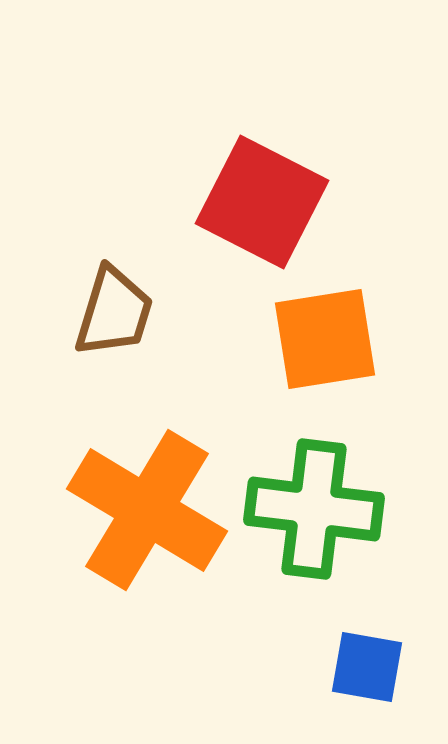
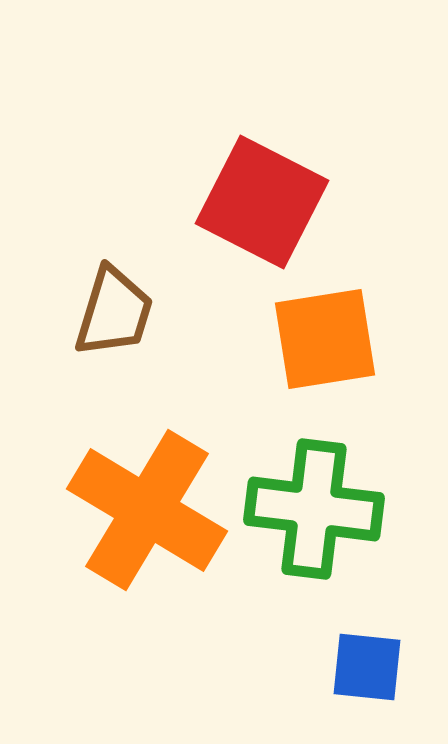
blue square: rotated 4 degrees counterclockwise
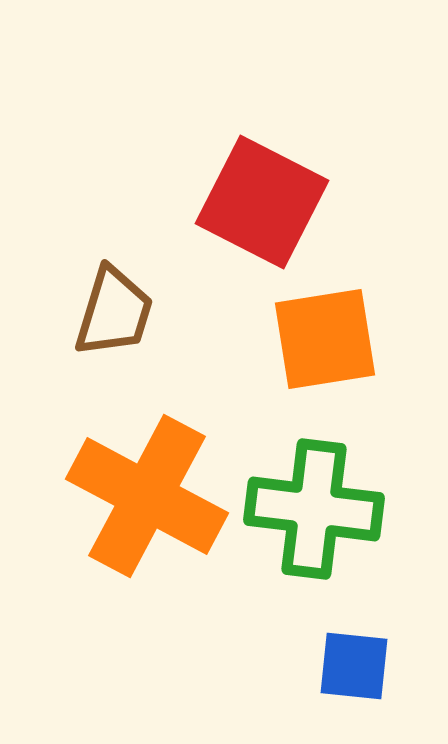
orange cross: moved 14 px up; rotated 3 degrees counterclockwise
blue square: moved 13 px left, 1 px up
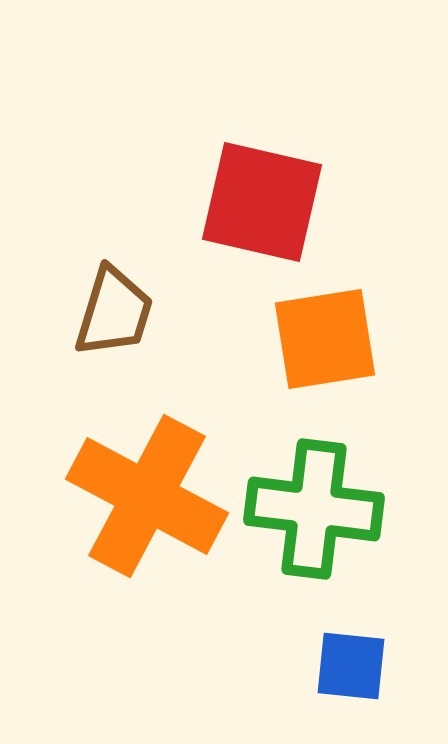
red square: rotated 14 degrees counterclockwise
blue square: moved 3 px left
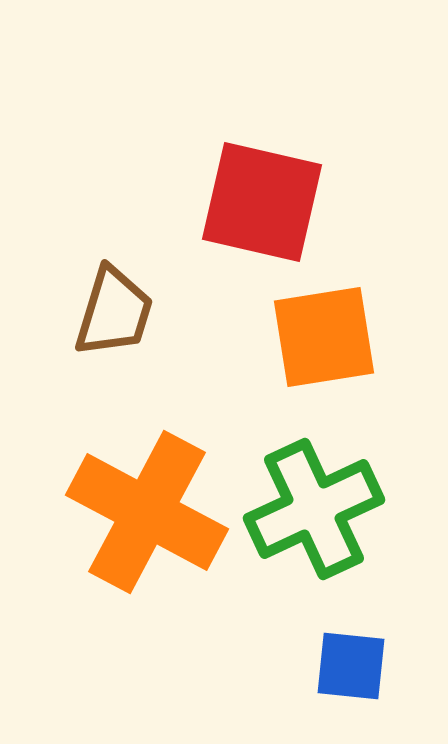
orange square: moved 1 px left, 2 px up
orange cross: moved 16 px down
green cross: rotated 32 degrees counterclockwise
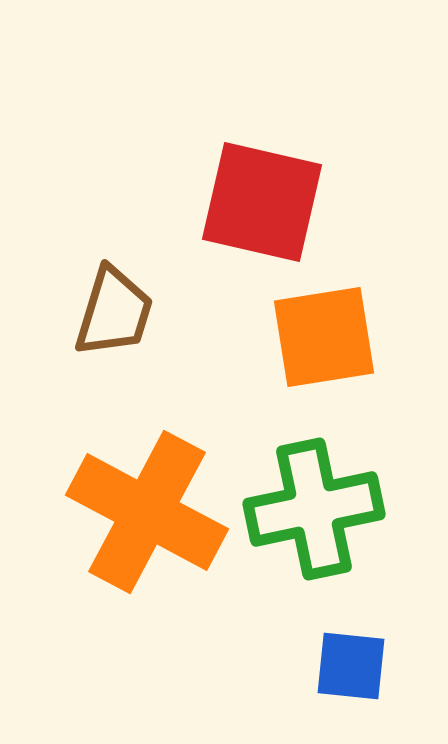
green cross: rotated 13 degrees clockwise
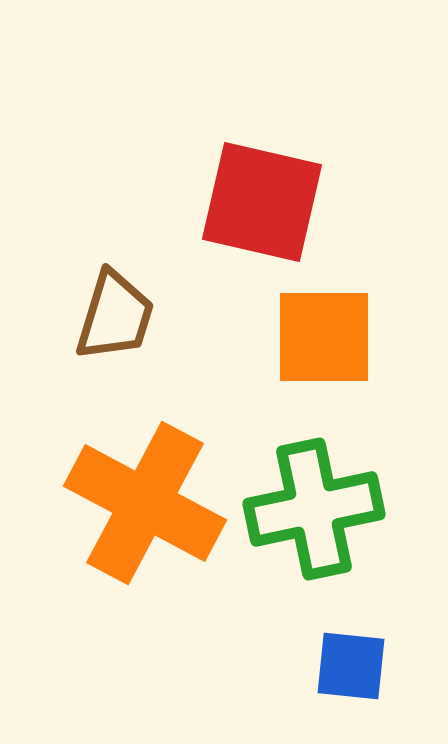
brown trapezoid: moved 1 px right, 4 px down
orange square: rotated 9 degrees clockwise
orange cross: moved 2 px left, 9 px up
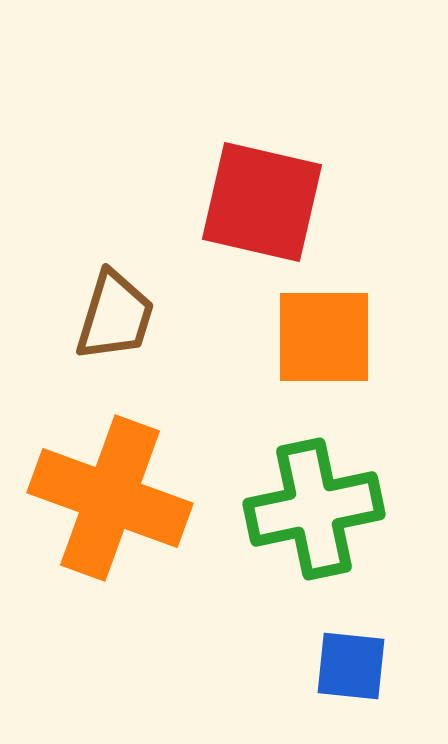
orange cross: moved 35 px left, 5 px up; rotated 8 degrees counterclockwise
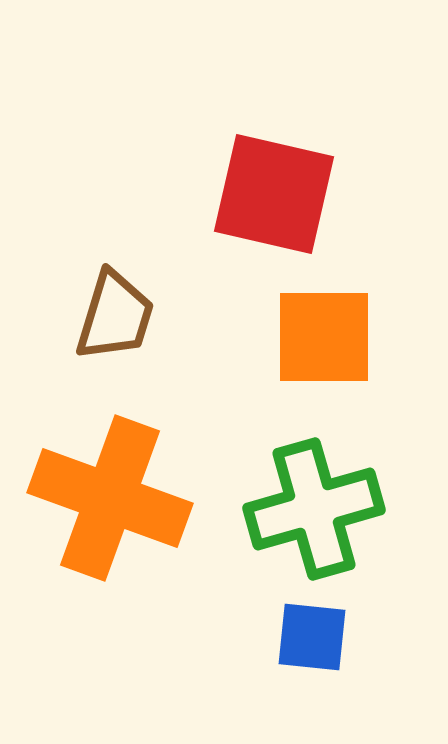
red square: moved 12 px right, 8 px up
green cross: rotated 4 degrees counterclockwise
blue square: moved 39 px left, 29 px up
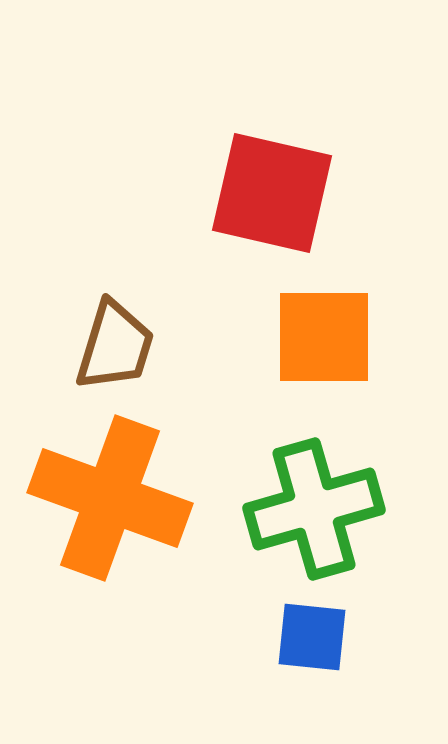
red square: moved 2 px left, 1 px up
brown trapezoid: moved 30 px down
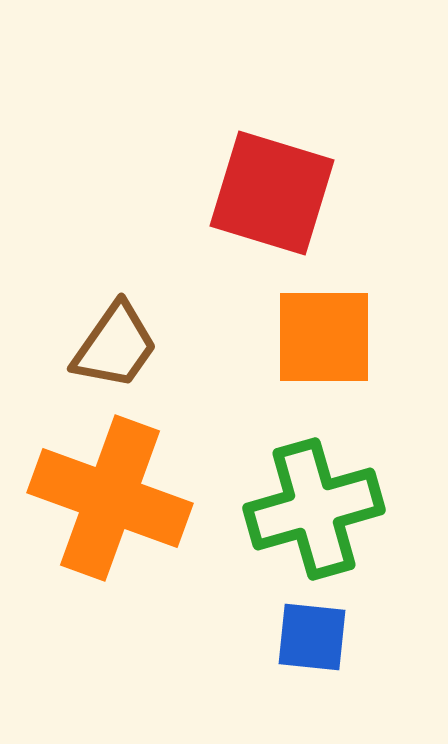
red square: rotated 4 degrees clockwise
brown trapezoid: rotated 18 degrees clockwise
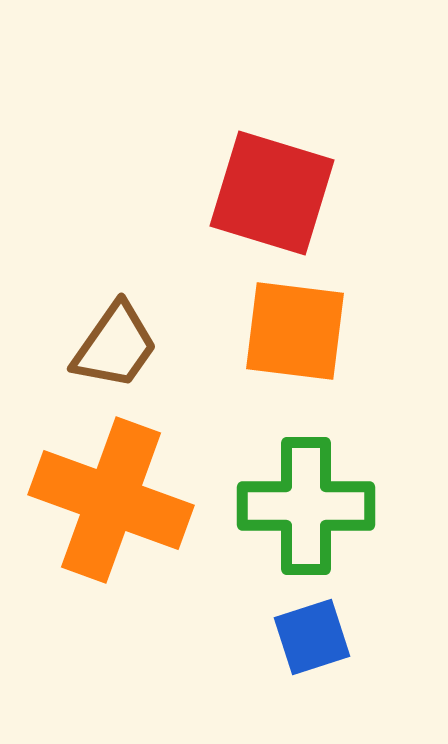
orange square: moved 29 px left, 6 px up; rotated 7 degrees clockwise
orange cross: moved 1 px right, 2 px down
green cross: moved 8 px left, 3 px up; rotated 16 degrees clockwise
blue square: rotated 24 degrees counterclockwise
